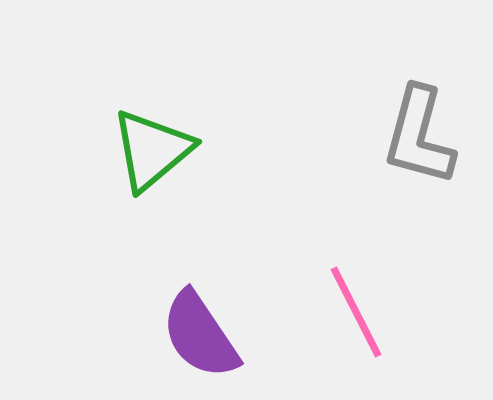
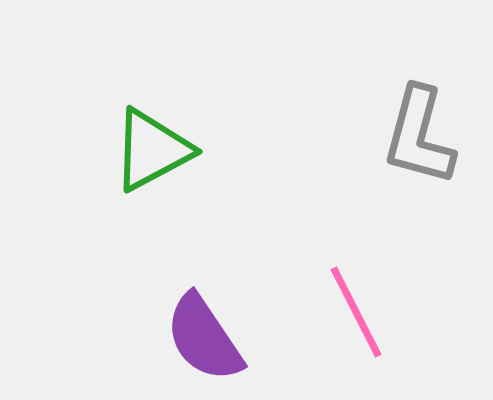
green triangle: rotated 12 degrees clockwise
purple semicircle: moved 4 px right, 3 px down
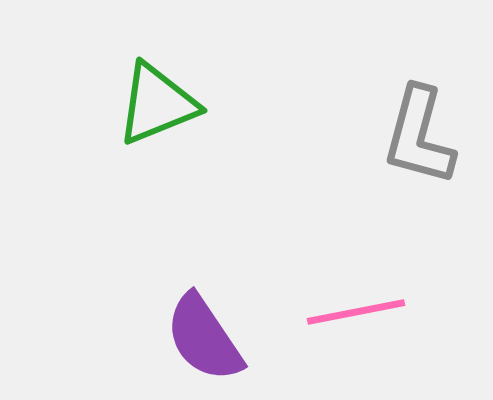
green triangle: moved 5 px right, 46 px up; rotated 6 degrees clockwise
pink line: rotated 74 degrees counterclockwise
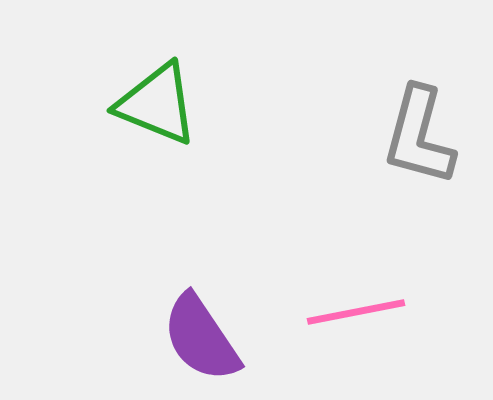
green triangle: rotated 44 degrees clockwise
purple semicircle: moved 3 px left
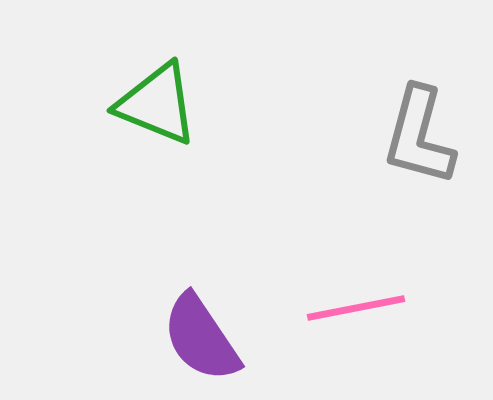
pink line: moved 4 px up
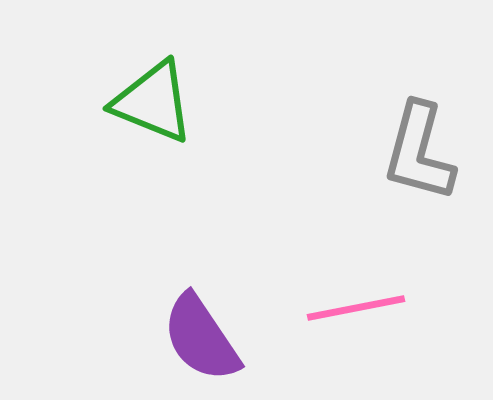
green triangle: moved 4 px left, 2 px up
gray L-shape: moved 16 px down
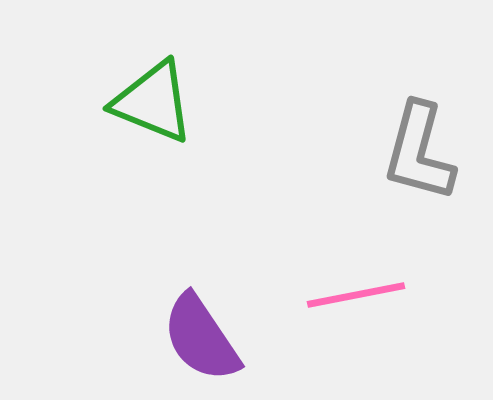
pink line: moved 13 px up
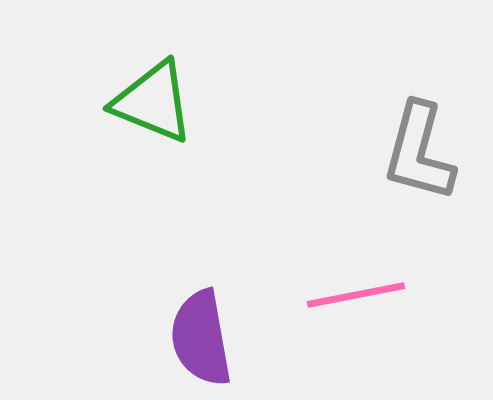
purple semicircle: rotated 24 degrees clockwise
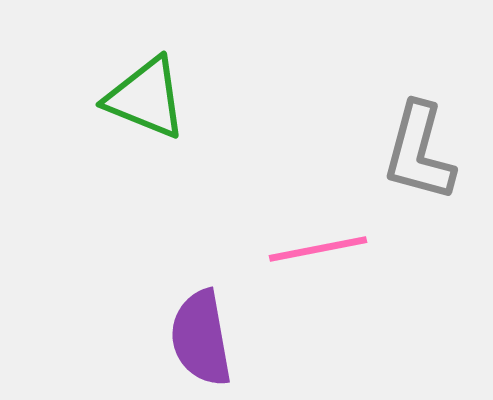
green triangle: moved 7 px left, 4 px up
pink line: moved 38 px left, 46 px up
